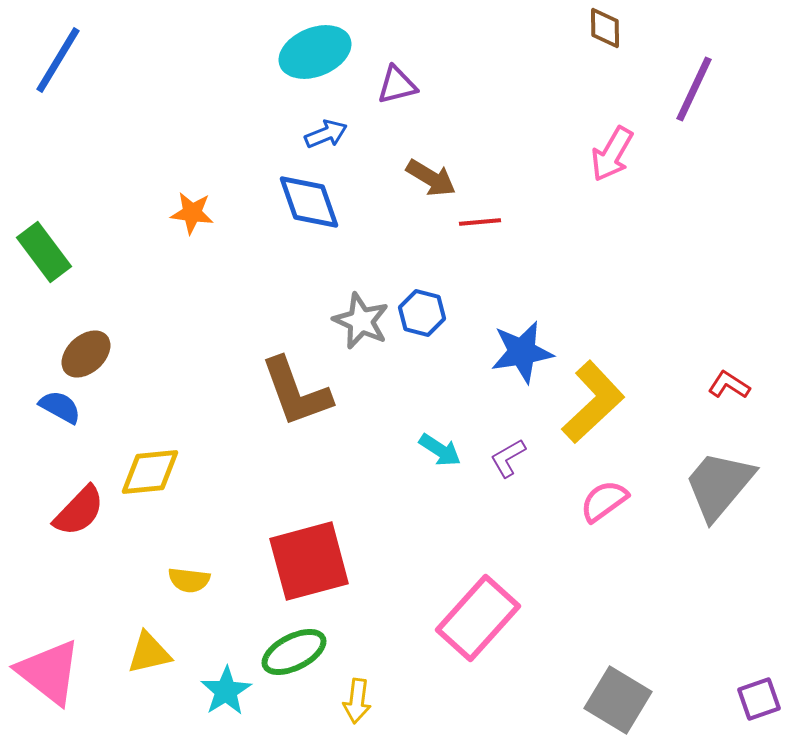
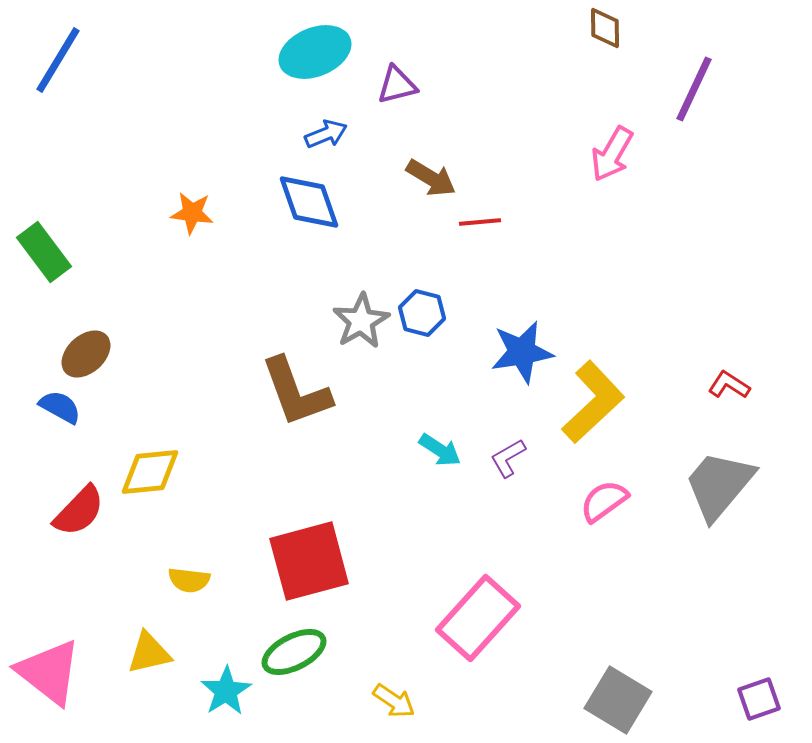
gray star: rotated 18 degrees clockwise
yellow arrow: moved 37 px right; rotated 63 degrees counterclockwise
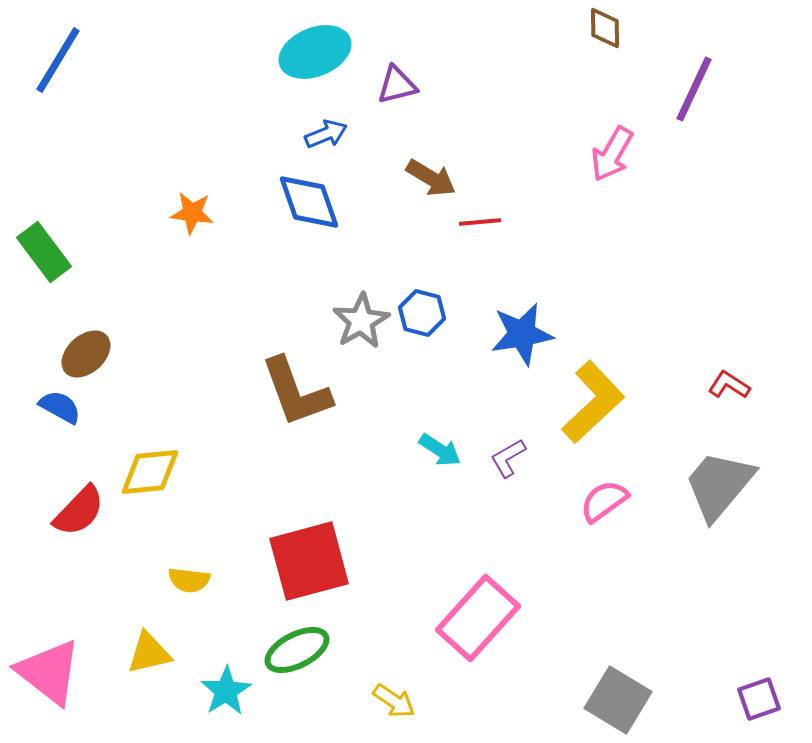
blue star: moved 18 px up
green ellipse: moved 3 px right, 2 px up
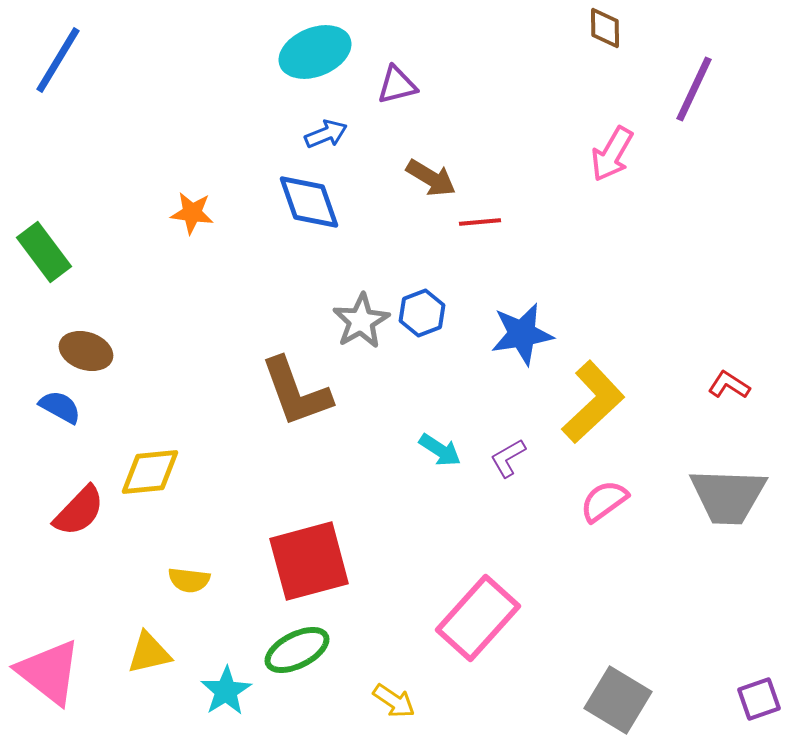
blue hexagon: rotated 24 degrees clockwise
brown ellipse: moved 3 px up; rotated 60 degrees clockwise
gray trapezoid: moved 9 px right, 11 px down; rotated 128 degrees counterclockwise
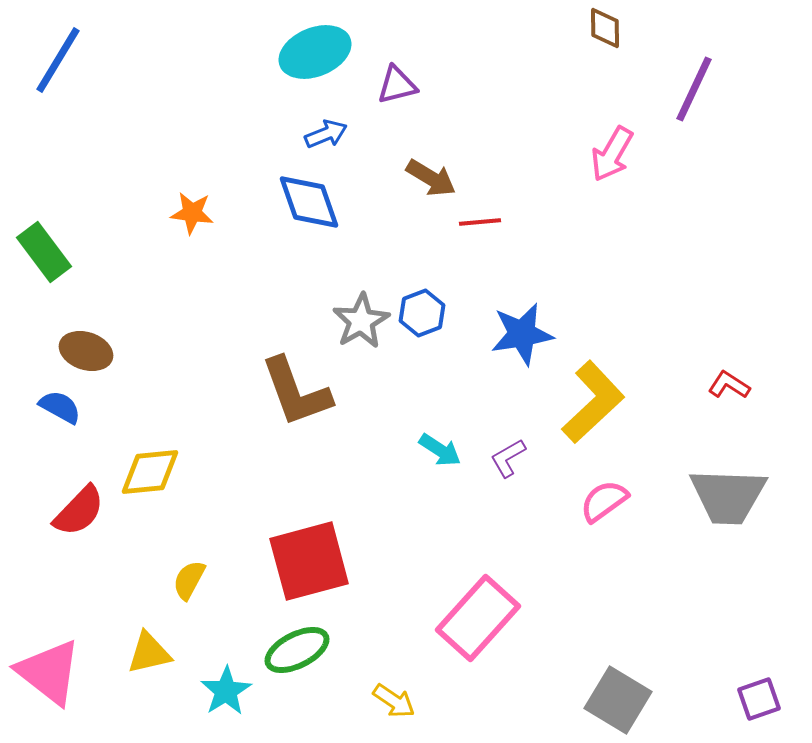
yellow semicircle: rotated 111 degrees clockwise
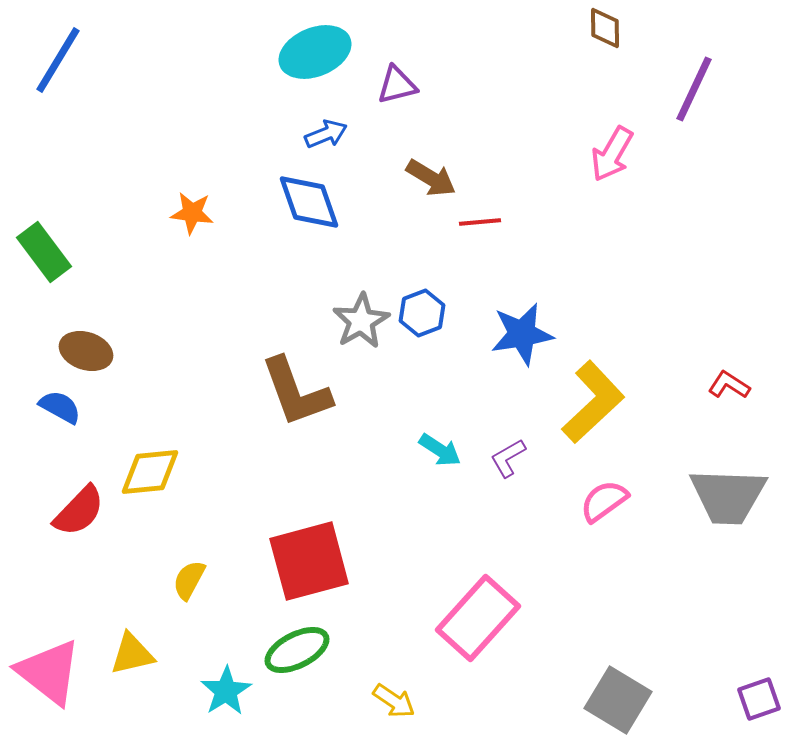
yellow triangle: moved 17 px left, 1 px down
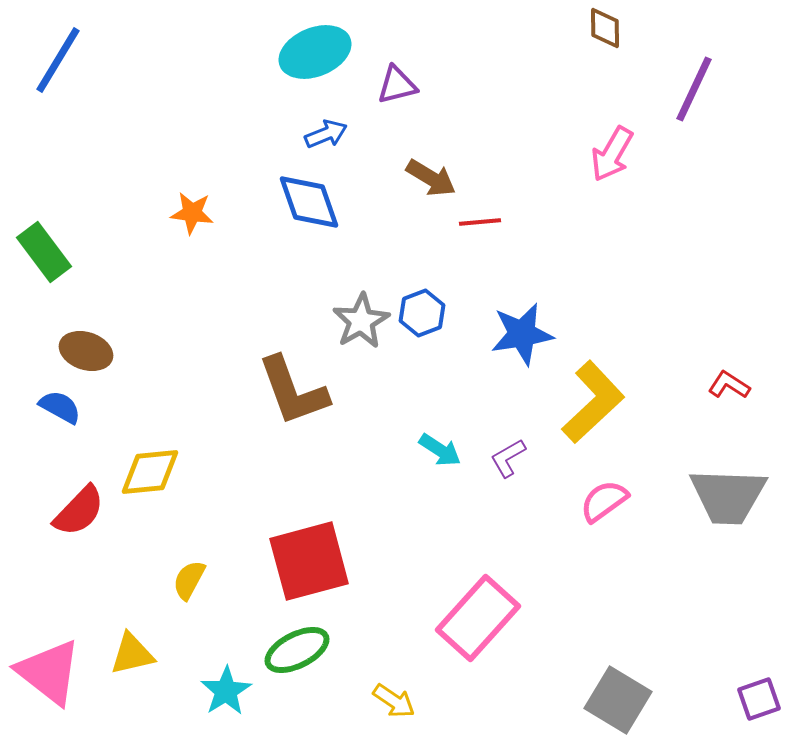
brown L-shape: moved 3 px left, 1 px up
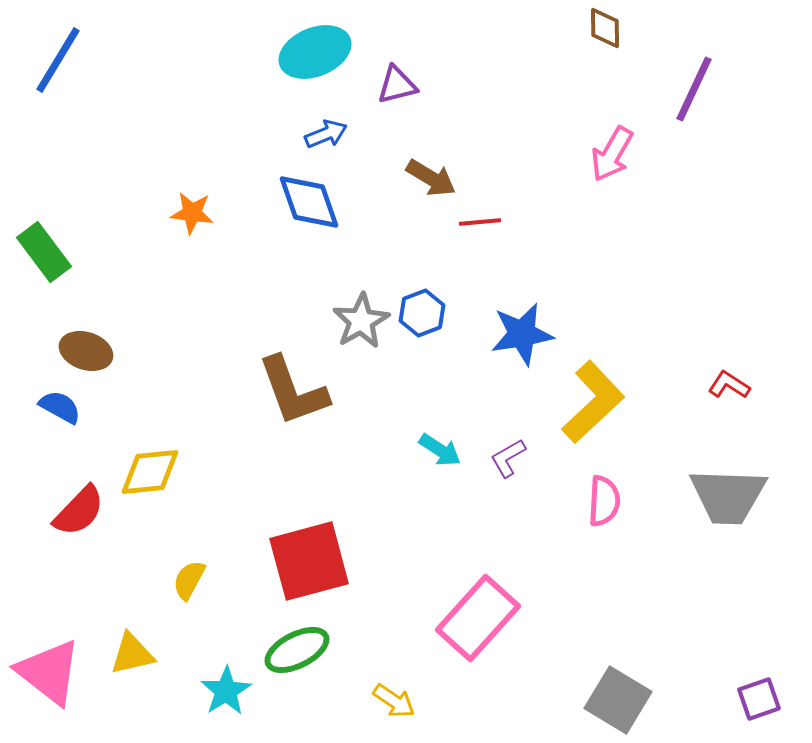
pink semicircle: rotated 129 degrees clockwise
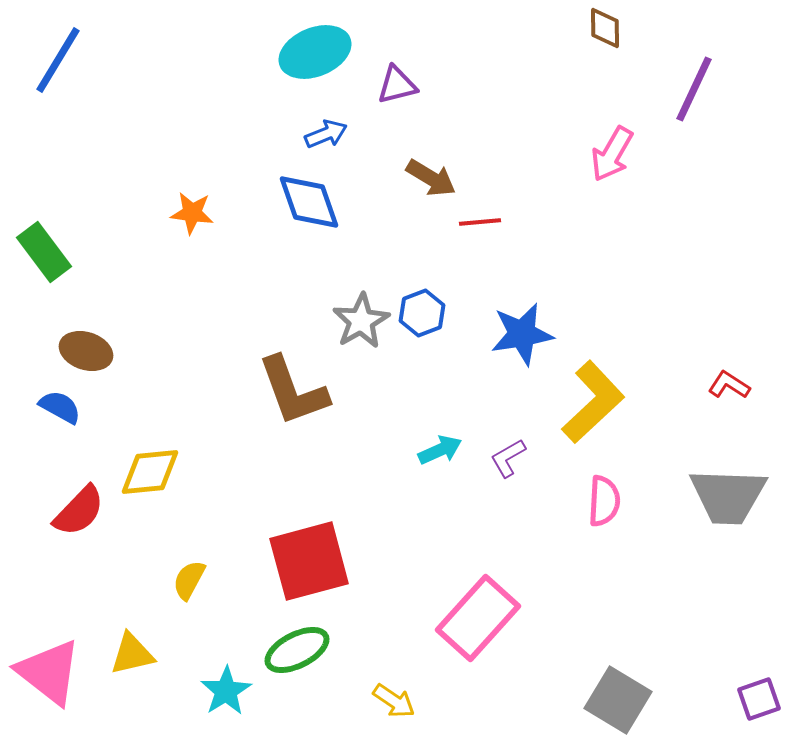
cyan arrow: rotated 57 degrees counterclockwise
